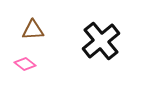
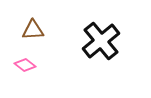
pink diamond: moved 1 px down
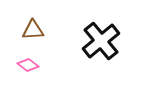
pink diamond: moved 3 px right
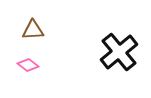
black cross: moved 18 px right, 11 px down
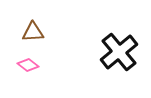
brown triangle: moved 2 px down
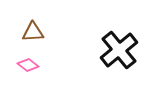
black cross: moved 2 px up
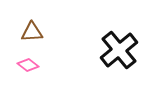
brown triangle: moved 1 px left
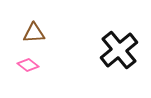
brown triangle: moved 2 px right, 1 px down
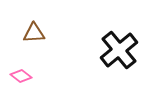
pink diamond: moved 7 px left, 11 px down
